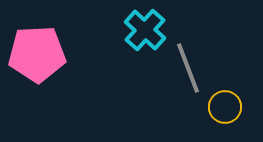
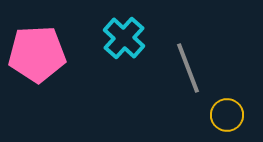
cyan cross: moved 21 px left, 8 px down
yellow circle: moved 2 px right, 8 px down
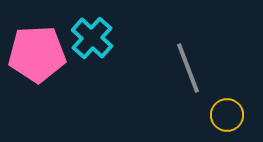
cyan cross: moved 32 px left
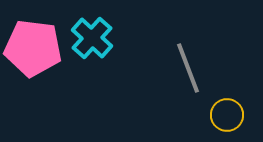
pink pentagon: moved 4 px left, 6 px up; rotated 10 degrees clockwise
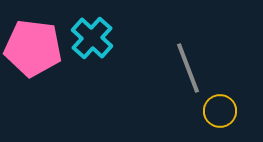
yellow circle: moved 7 px left, 4 px up
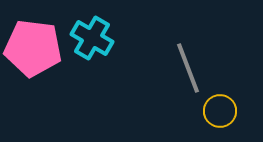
cyan cross: rotated 12 degrees counterclockwise
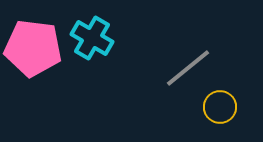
gray line: rotated 72 degrees clockwise
yellow circle: moved 4 px up
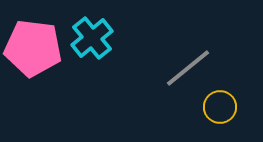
cyan cross: rotated 21 degrees clockwise
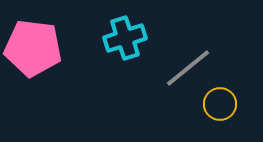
cyan cross: moved 33 px right; rotated 21 degrees clockwise
yellow circle: moved 3 px up
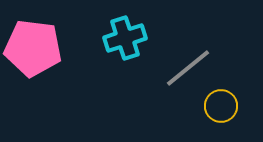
yellow circle: moved 1 px right, 2 px down
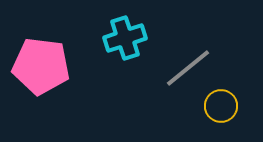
pink pentagon: moved 8 px right, 18 px down
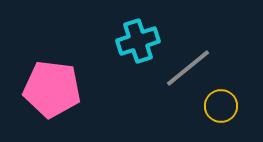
cyan cross: moved 13 px right, 3 px down
pink pentagon: moved 11 px right, 23 px down
